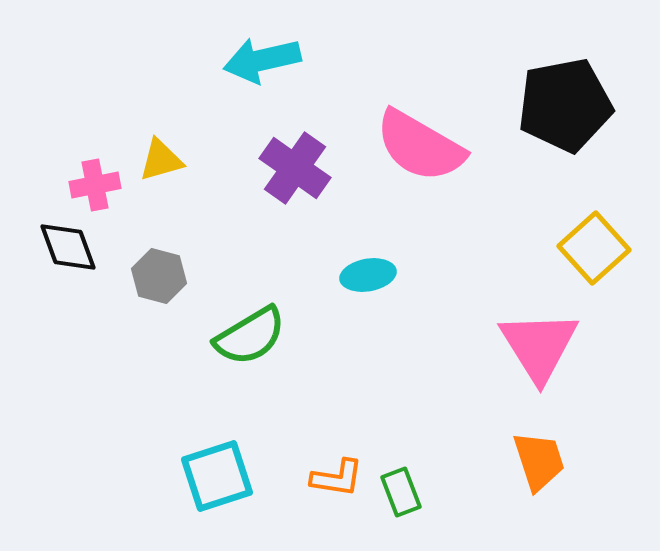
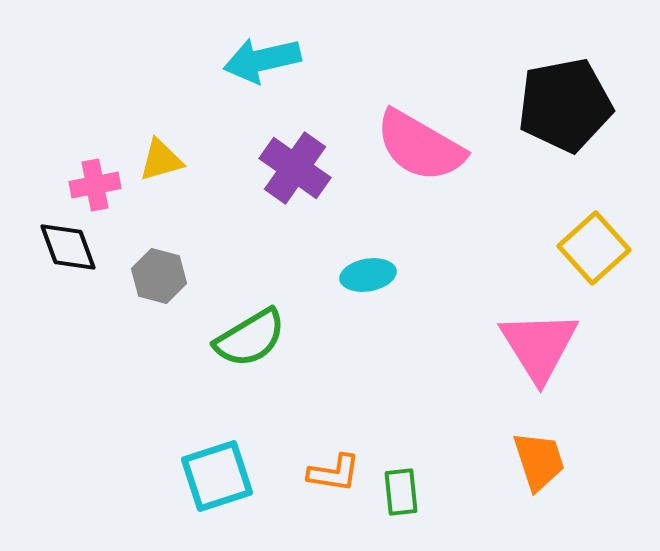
green semicircle: moved 2 px down
orange L-shape: moved 3 px left, 5 px up
green rectangle: rotated 15 degrees clockwise
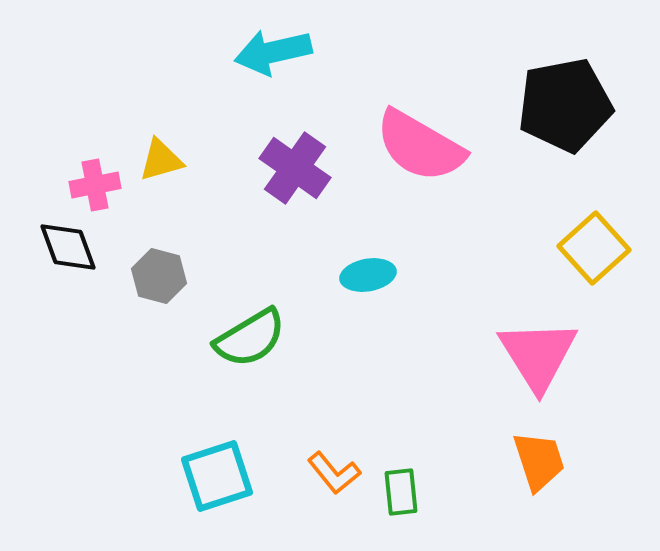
cyan arrow: moved 11 px right, 8 px up
pink triangle: moved 1 px left, 9 px down
orange L-shape: rotated 42 degrees clockwise
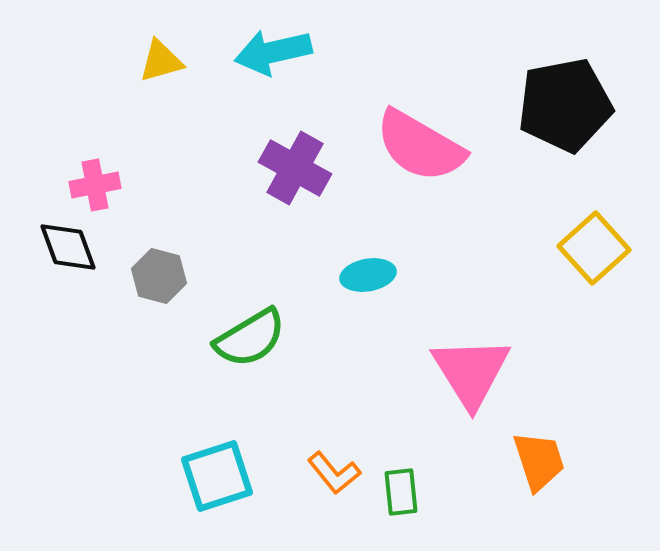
yellow triangle: moved 99 px up
purple cross: rotated 6 degrees counterclockwise
pink triangle: moved 67 px left, 17 px down
